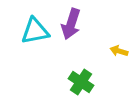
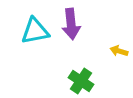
purple arrow: rotated 24 degrees counterclockwise
green cross: moved 1 px up
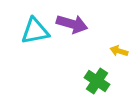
purple arrow: moved 1 px right; rotated 68 degrees counterclockwise
green cross: moved 16 px right
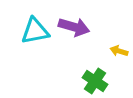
purple arrow: moved 2 px right, 3 px down
green cross: moved 2 px left
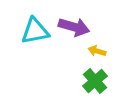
yellow arrow: moved 22 px left
green cross: rotated 15 degrees clockwise
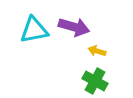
cyan triangle: moved 1 px left, 1 px up
green cross: rotated 20 degrees counterclockwise
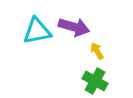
cyan triangle: moved 3 px right, 1 px down
yellow arrow: rotated 42 degrees clockwise
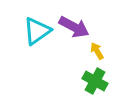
purple arrow: rotated 12 degrees clockwise
cyan triangle: rotated 24 degrees counterclockwise
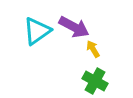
yellow arrow: moved 4 px left, 2 px up
